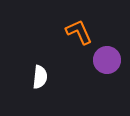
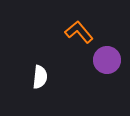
orange L-shape: rotated 16 degrees counterclockwise
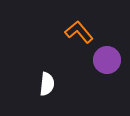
white semicircle: moved 7 px right, 7 px down
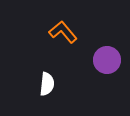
orange L-shape: moved 16 px left
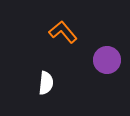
white semicircle: moved 1 px left, 1 px up
